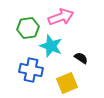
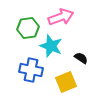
yellow square: moved 1 px left, 1 px up
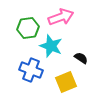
blue cross: rotated 10 degrees clockwise
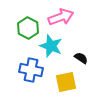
green hexagon: rotated 25 degrees counterclockwise
blue cross: rotated 10 degrees counterclockwise
yellow square: rotated 10 degrees clockwise
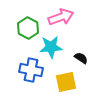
cyan star: moved 1 px down; rotated 25 degrees counterclockwise
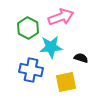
black semicircle: rotated 16 degrees counterclockwise
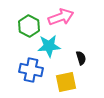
green hexagon: moved 1 px right, 2 px up
cyan star: moved 2 px left, 1 px up
black semicircle: rotated 56 degrees clockwise
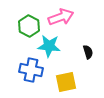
cyan star: rotated 10 degrees clockwise
black semicircle: moved 7 px right, 6 px up
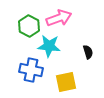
pink arrow: moved 2 px left, 1 px down
